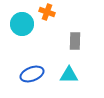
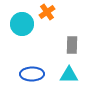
orange cross: rotated 35 degrees clockwise
gray rectangle: moved 3 px left, 4 px down
blue ellipse: rotated 20 degrees clockwise
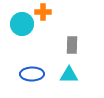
orange cross: moved 4 px left; rotated 35 degrees clockwise
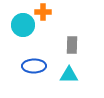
cyan circle: moved 1 px right, 1 px down
blue ellipse: moved 2 px right, 8 px up
